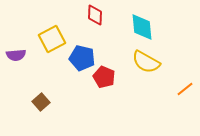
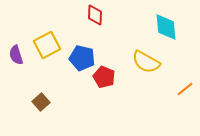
cyan diamond: moved 24 px right
yellow square: moved 5 px left, 6 px down
purple semicircle: rotated 78 degrees clockwise
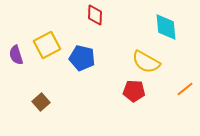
red pentagon: moved 30 px right, 14 px down; rotated 20 degrees counterclockwise
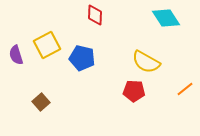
cyan diamond: moved 9 px up; rotated 28 degrees counterclockwise
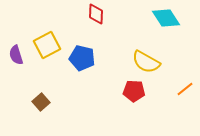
red diamond: moved 1 px right, 1 px up
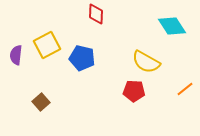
cyan diamond: moved 6 px right, 8 px down
purple semicircle: rotated 24 degrees clockwise
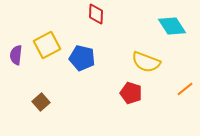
yellow semicircle: rotated 8 degrees counterclockwise
red pentagon: moved 3 px left, 2 px down; rotated 15 degrees clockwise
